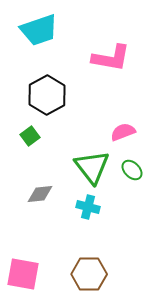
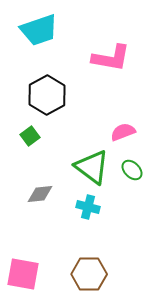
green triangle: rotated 15 degrees counterclockwise
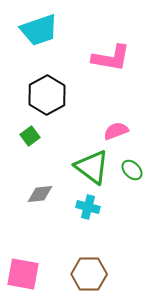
pink semicircle: moved 7 px left, 1 px up
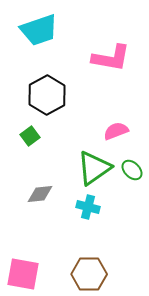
green triangle: moved 2 px right, 1 px down; rotated 48 degrees clockwise
